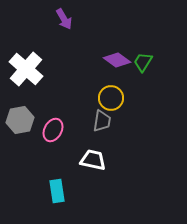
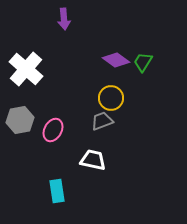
purple arrow: rotated 25 degrees clockwise
purple diamond: moved 1 px left
gray trapezoid: rotated 120 degrees counterclockwise
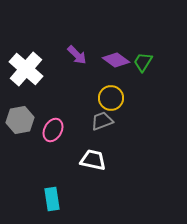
purple arrow: moved 13 px right, 36 px down; rotated 40 degrees counterclockwise
cyan rectangle: moved 5 px left, 8 px down
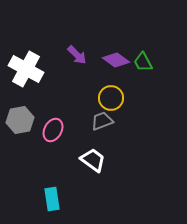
green trapezoid: rotated 60 degrees counterclockwise
white cross: rotated 12 degrees counterclockwise
white trapezoid: rotated 24 degrees clockwise
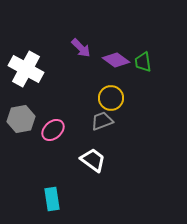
purple arrow: moved 4 px right, 7 px up
green trapezoid: rotated 20 degrees clockwise
gray hexagon: moved 1 px right, 1 px up
pink ellipse: rotated 20 degrees clockwise
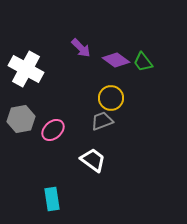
green trapezoid: rotated 30 degrees counterclockwise
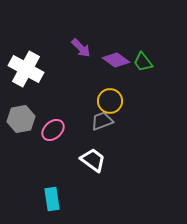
yellow circle: moved 1 px left, 3 px down
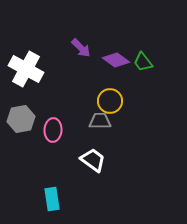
gray trapezoid: moved 2 px left; rotated 20 degrees clockwise
pink ellipse: rotated 45 degrees counterclockwise
